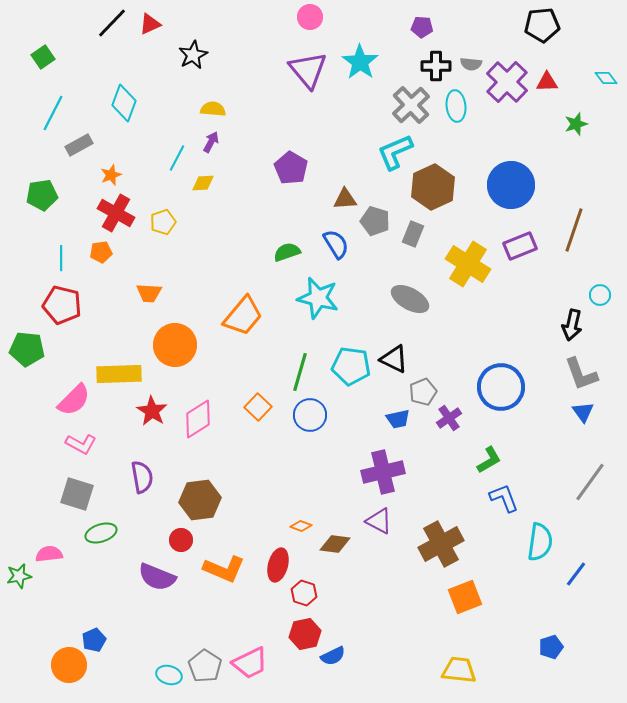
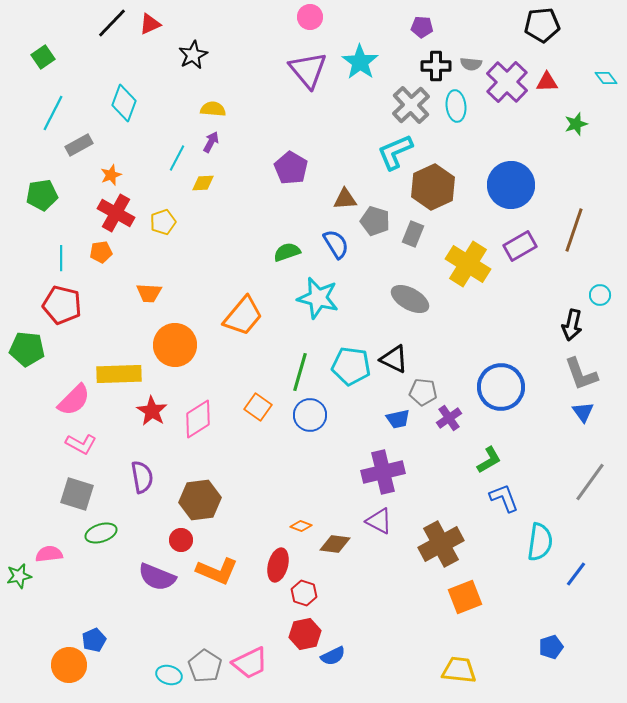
purple rectangle at (520, 246): rotated 8 degrees counterclockwise
gray pentagon at (423, 392): rotated 28 degrees clockwise
orange square at (258, 407): rotated 8 degrees counterclockwise
orange L-shape at (224, 569): moved 7 px left, 2 px down
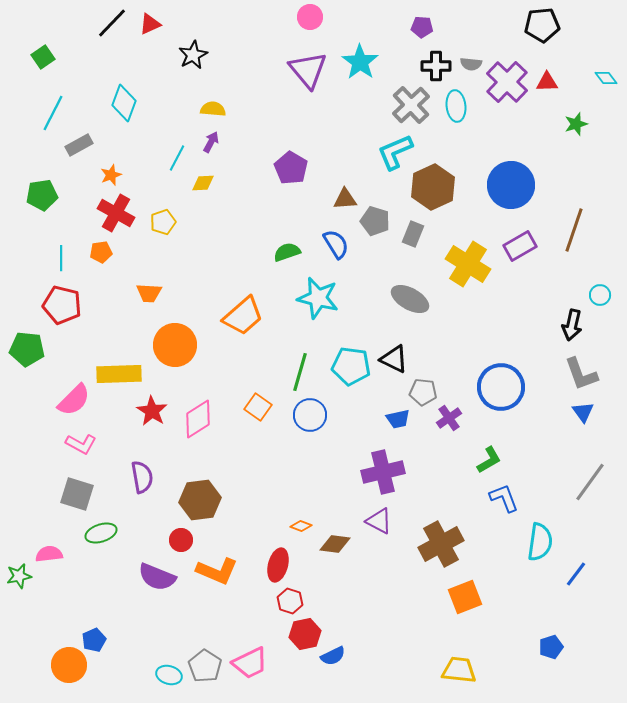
orange trapezoid at (243, 316): rotated 9 degrees clockwise
red hexagon at (304, 593): moved 14 px left, 8 px down
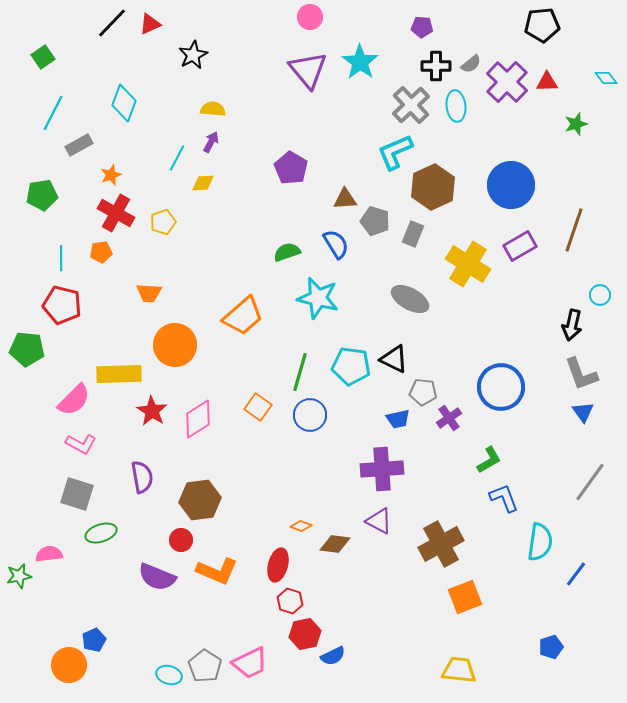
gray semicircle at (471, 64): rotated 45 degrees counterclockwise
purple cross at (383, 472): moved 1 px left, 3 px up; rotated 9 degrees clockwise
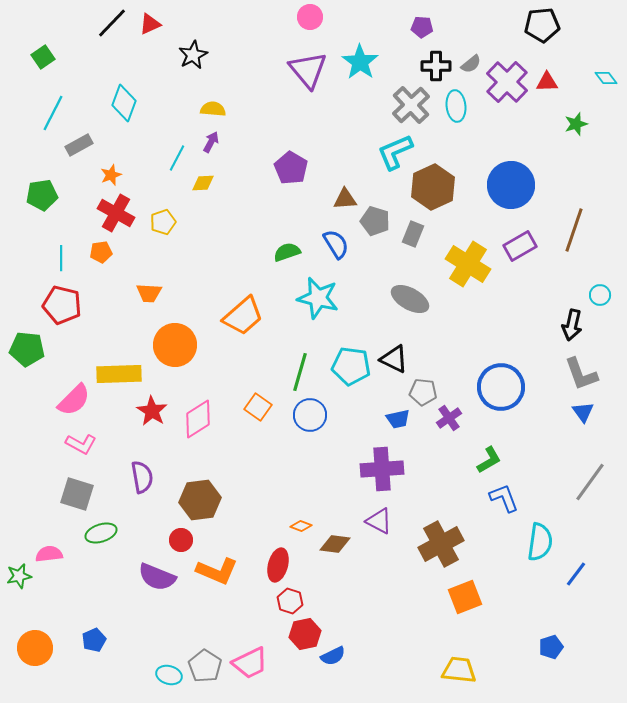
orange circle at (69, 665): moved 34 px left, 17 px up
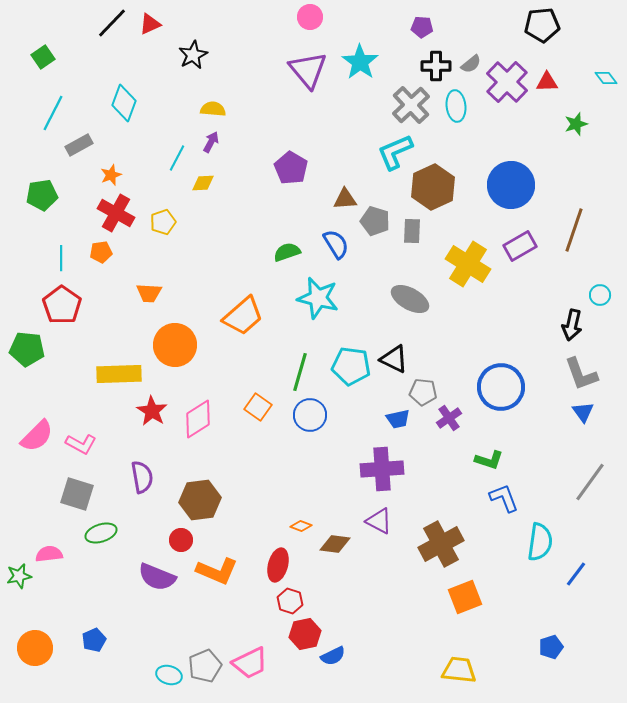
gray rectangle at (413, 234): moved 1 px left, 3 px up; rotated 20 degrees counterclockwise
red pentagon at (62, 305): rotated 21 degrees clockwise
pink semicircle at (74, 400): moved 37 px left, 36 px down
green L-shape at (489, 460): rotated 48 degrees clockwise
gray pentagon at (205, 666): rotated 16 degrees clockwise
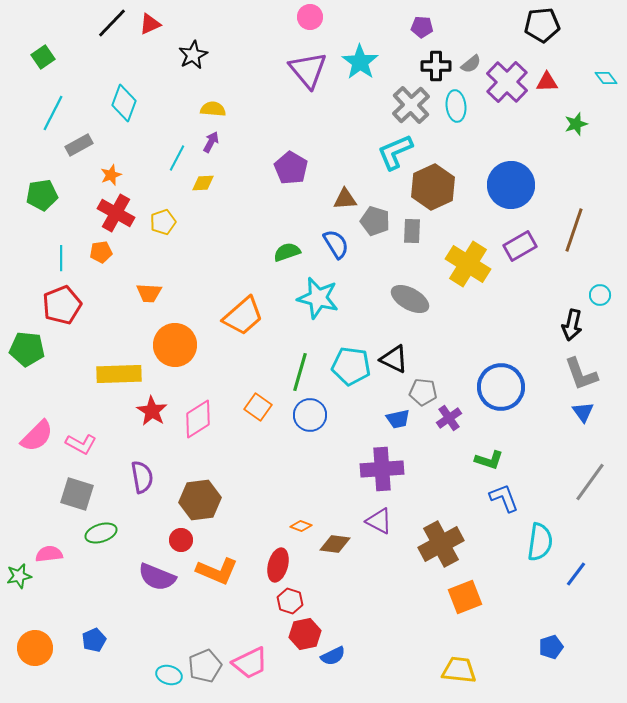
red pentagon at (62, 305): rotated 15 degrees clockwise
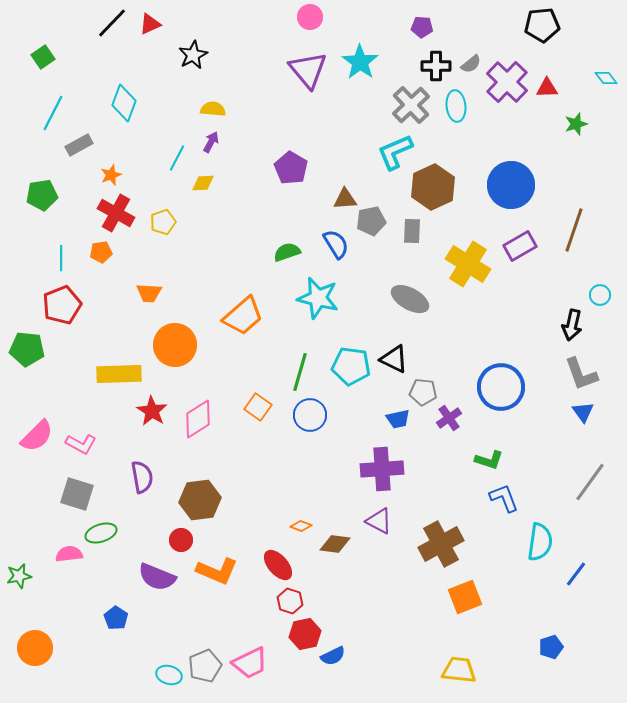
red triangle at (547, 82): moved 6 px down
gray pentagon at (375, 221): moved 4 px left; rotated 28 degrees counterclockwise
pink semicircle at (49, 554): moved 20 px right
red ellipse at (278, 565): rotated 56 degrees counterclockwise
blue pentagon at (94, 640): moved 22 px right, 22 px up; rotated 15 degrees counterclockwise
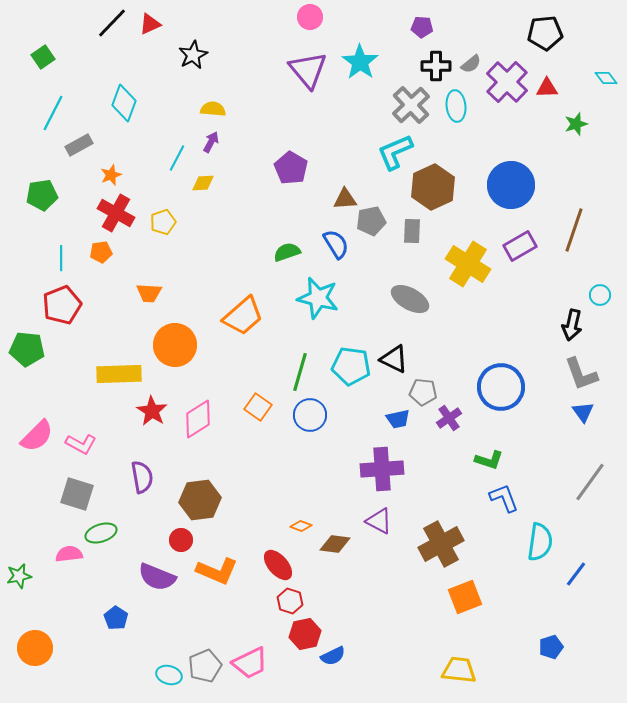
black pentagon at (542, 25): moved 3 px right, 8 px down
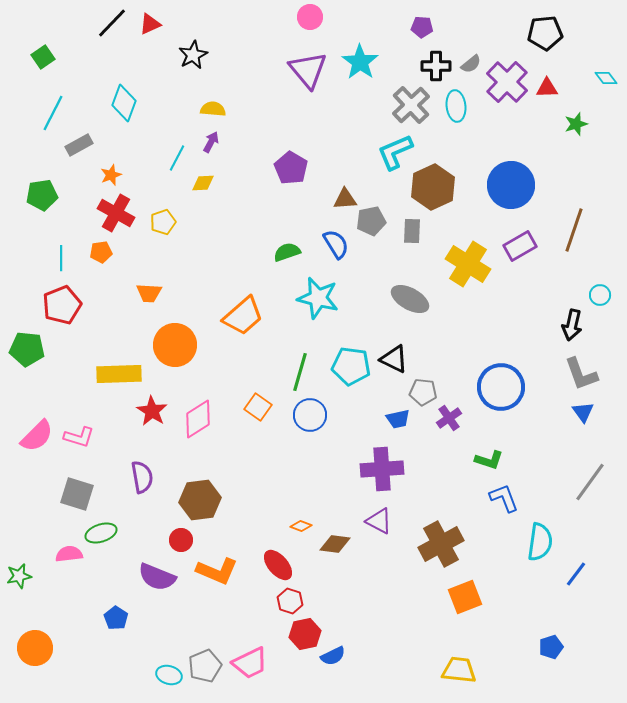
pink L-shape at (81, 444): moved 2 px left, 7 px up; rotated 12 degrees counterclockwise
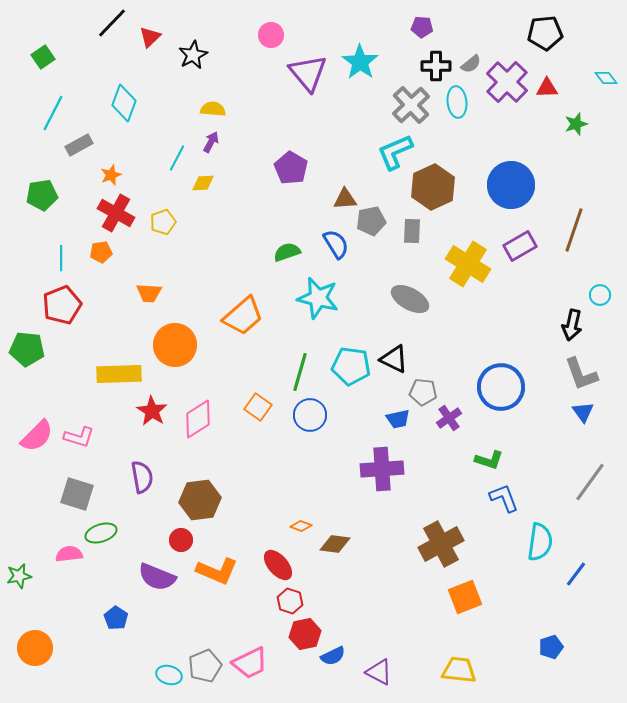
pink circle at (310, 17): moved 39 px left, 18 px down
red triangle at (150, 24): moved 13 px down; rotated 20 degrees counterclockwise
purple triangle at (308, 70): moved 3 px down
cyan ellipse at (456, 106): moved 1 px right, 4 px up
purple triangle at (379, 521): moved 151 px down
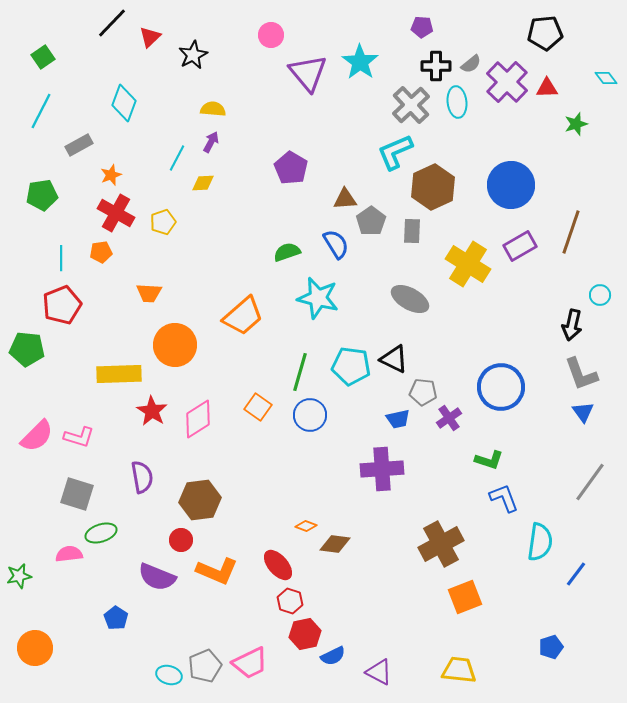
cyan line at (53, 113): moved 12 px left, 2 px up
gray pentagon at (371, 221): rotated 24 degrees counterclockwise
brown line at (574, 230): moved 3 px left, 2 px down
orange diamond at (301, 526): moved 5 px right
